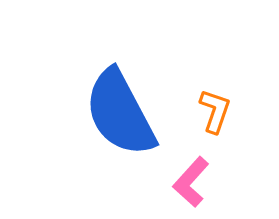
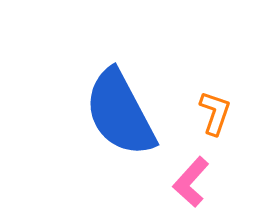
orange L-shape: moved 2 px down
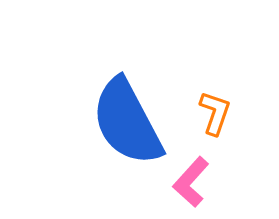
blue semicircle: moved 7 px right, 9 px down
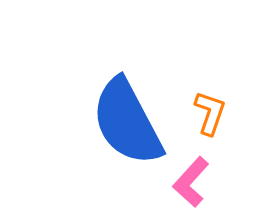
orange L-shape: moved 5 px left
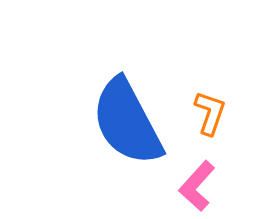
pink L-shape: moved 6 px right, 4 px down
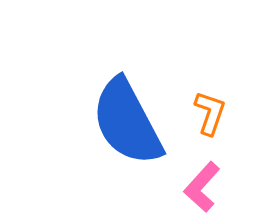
pink L-shape: moved 5 px right, 1 px down
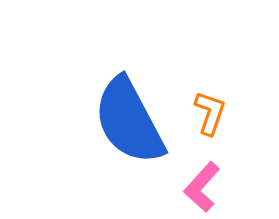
blue semicircle: moved 2 px right, 1 px up
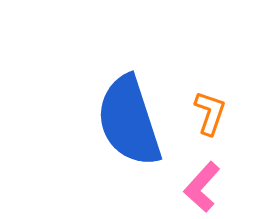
blue semicircle: rotated 10 degrees clockwise
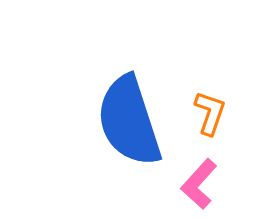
pink L-shape: moved 3 px left, 3 px up
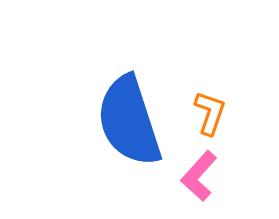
pink L-shape: moved 8 px up
